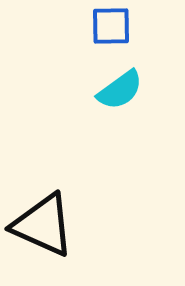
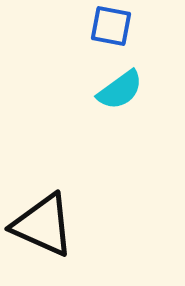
blue square: rotated 12 degrees clockwise
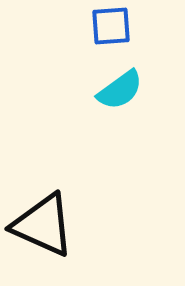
blue square: rotated 15 degrees counterclockwise
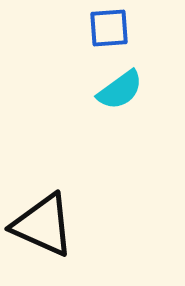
blue square: moved 2 px left, 2 px down
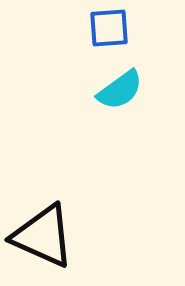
black triangle: moved 11 px down
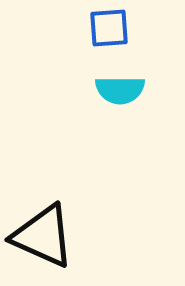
cyan semicircle: rotated 36 degrees clockwise
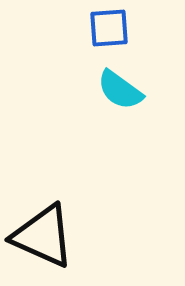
cyan semicircle: rotated 36 degrees clockwise
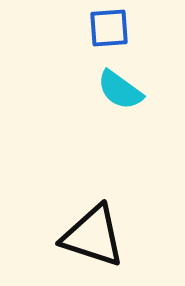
black triangle: moved 50 px right; rotated 6 degrees counterclockwise
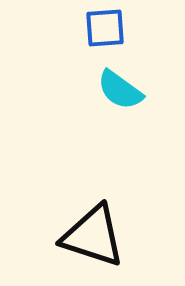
blue square: moved 4 px left
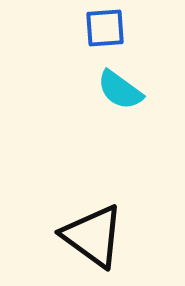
black triangle: rotated 18 degrees clockwise
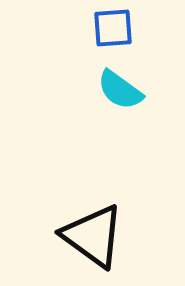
blue square: moved 8 px right
